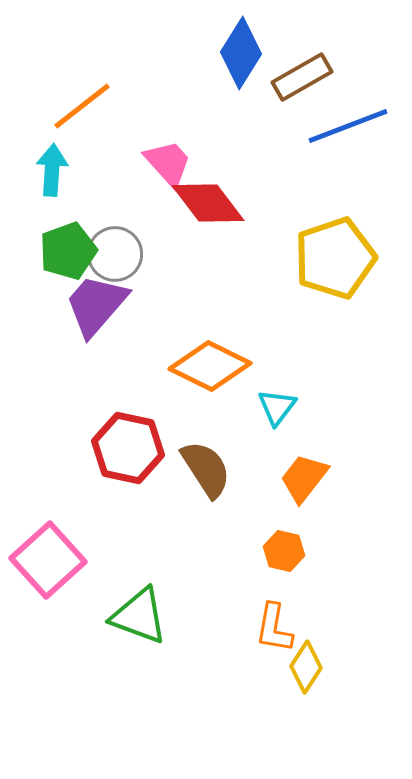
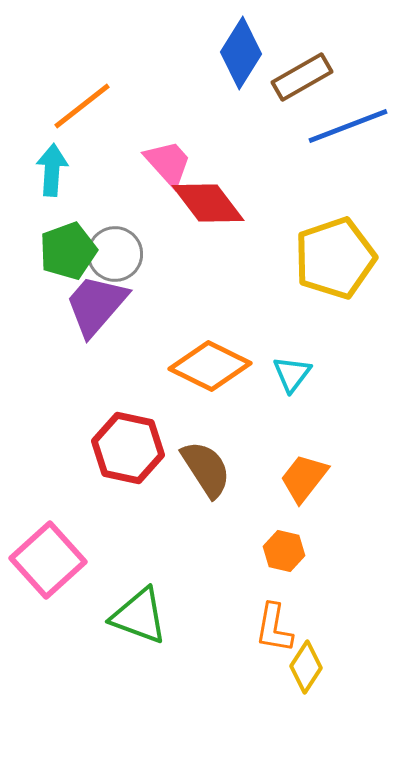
cyan triangle: moved 15 px right, 33 px up
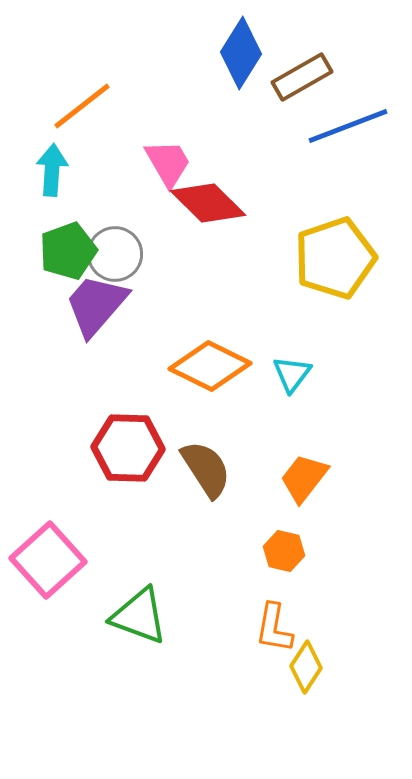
pink trapezoid: rotated 12 degrees clockwise
red diamond: rotated 8 degrees counterclockwise
red hexagon: rotated 10 degrees counterclockwise
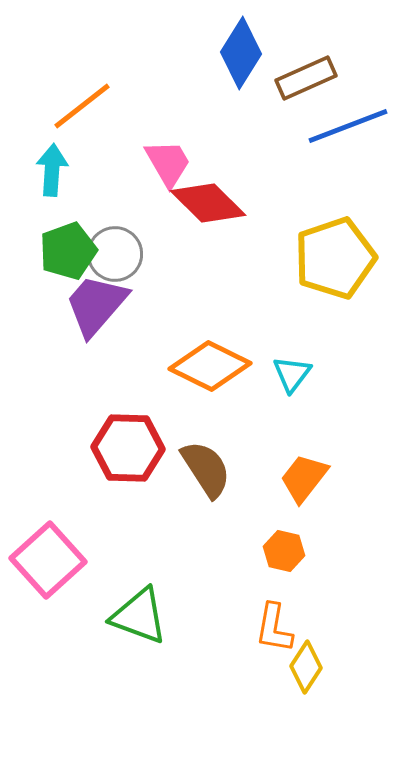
brown rectangle: moved 4 px right, 1 px down; rotated 6 degrees clockwise
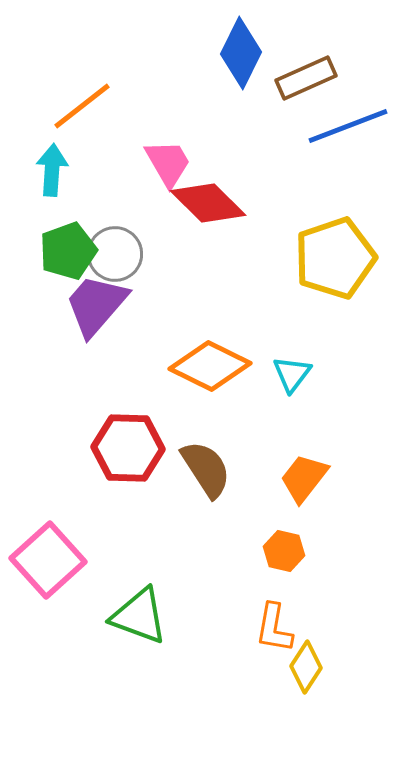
blue diamond: rotated 6 degrees counterclockwise
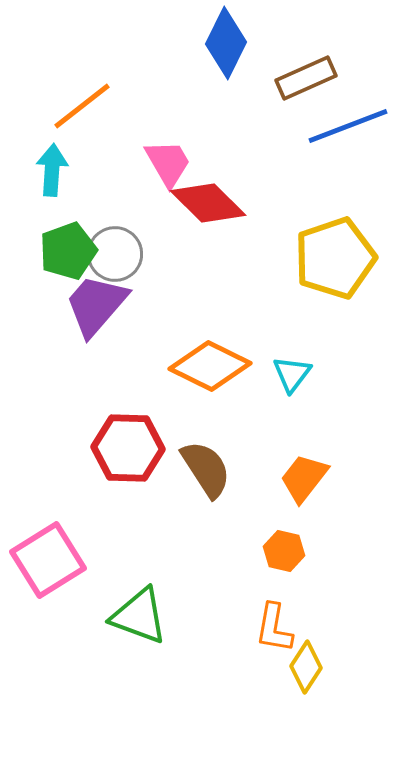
blue diamond: moved 15 px left, 10 px up
pink square: rotated 10 degrees clockwise
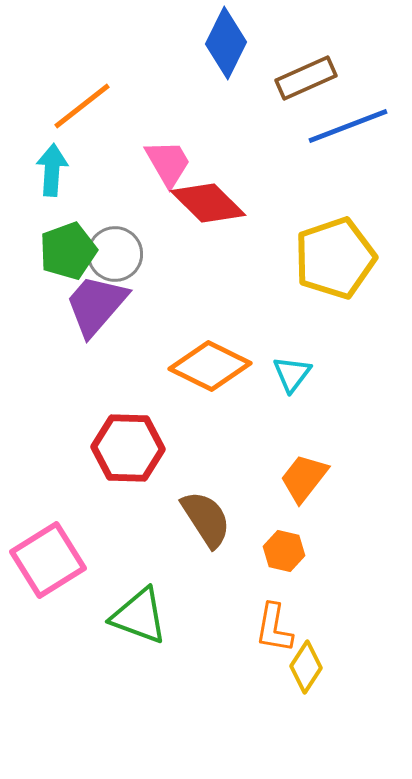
brown semicircle: moved 50 px down
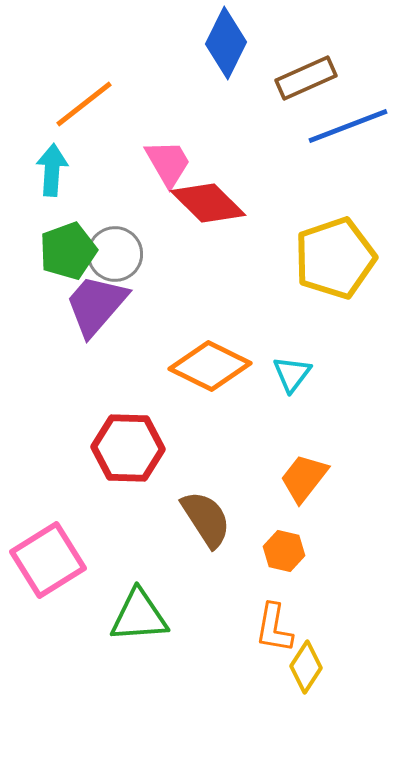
orange line: moved 2 px right, 2 px up
green triangle: rotated 24 degrees counterclockwise
